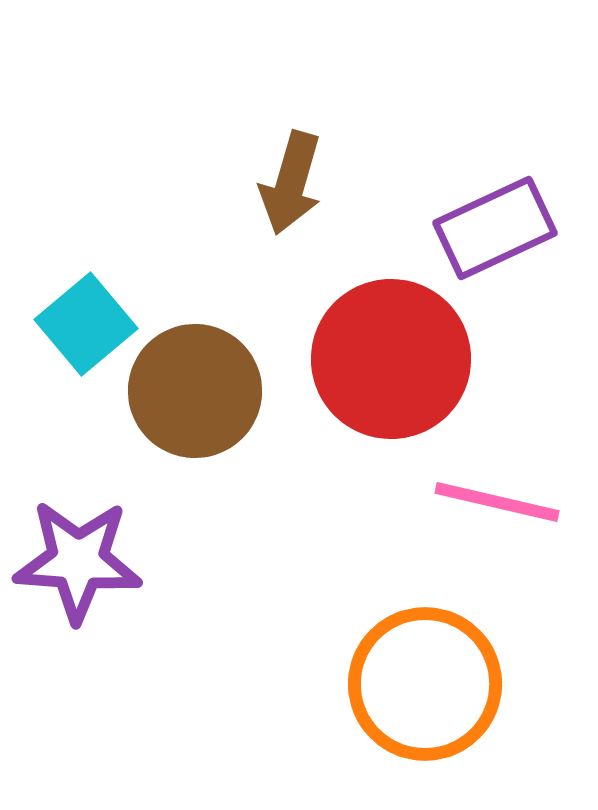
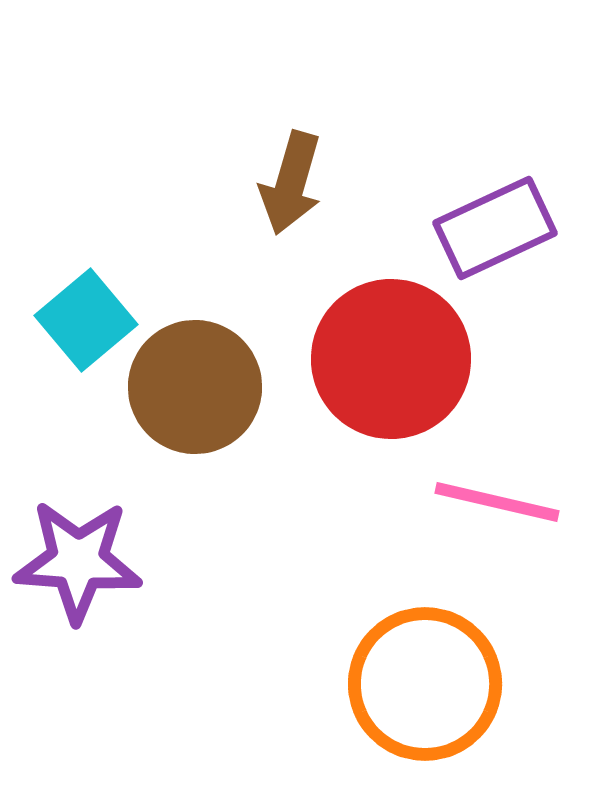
cyan square: moved 4 px up
brown circle: moved 4 px up
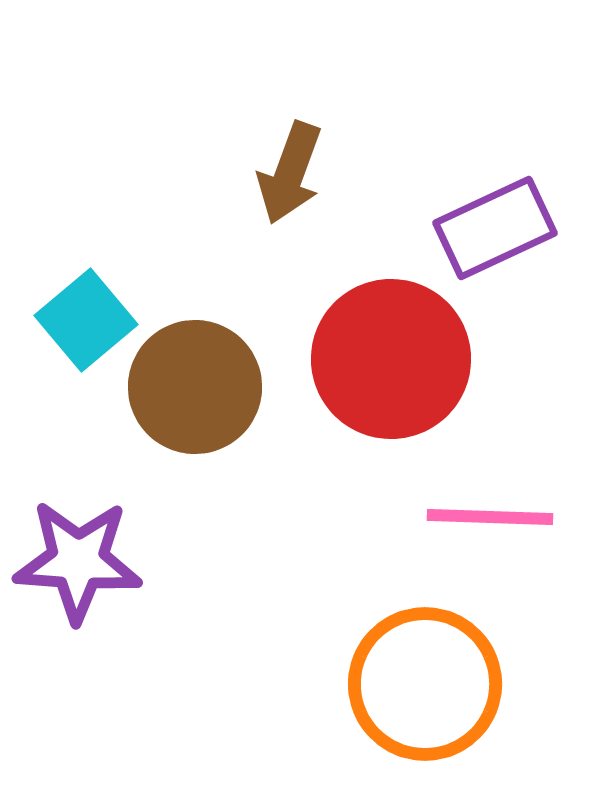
brown arrow: moved 1 px left, 10 px up; rotated 4 degrees clockwise
pink line: moved 7 px left, 15 px down; rotated 11 degrees counterclockwise
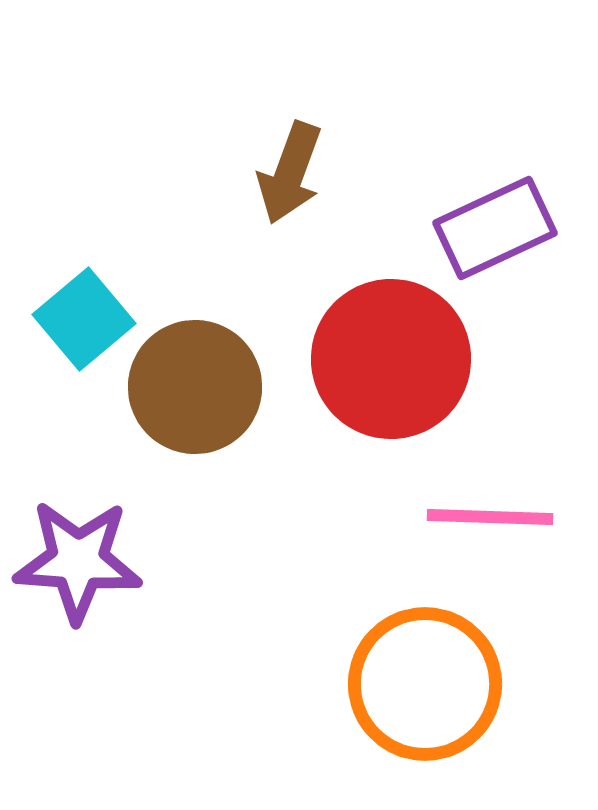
cyan square: moved 2 px left, 1 px up
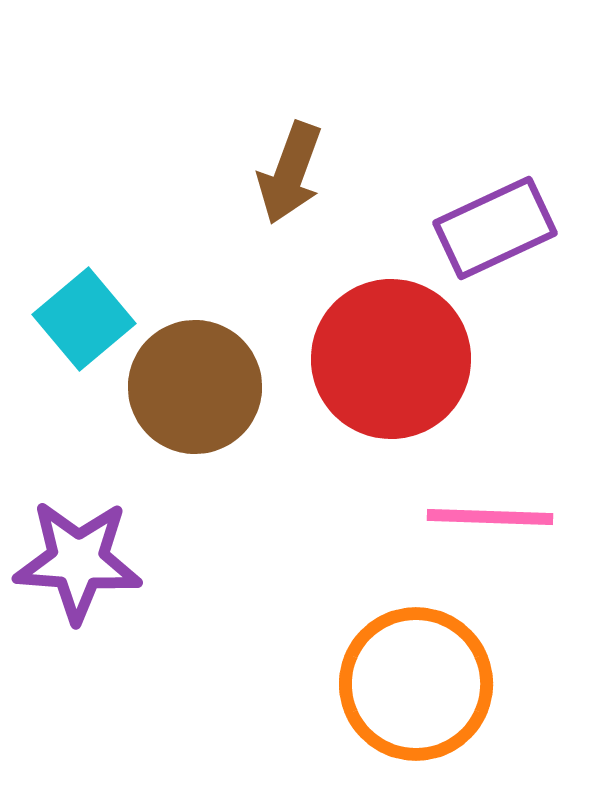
orange circle: moved 9 px left
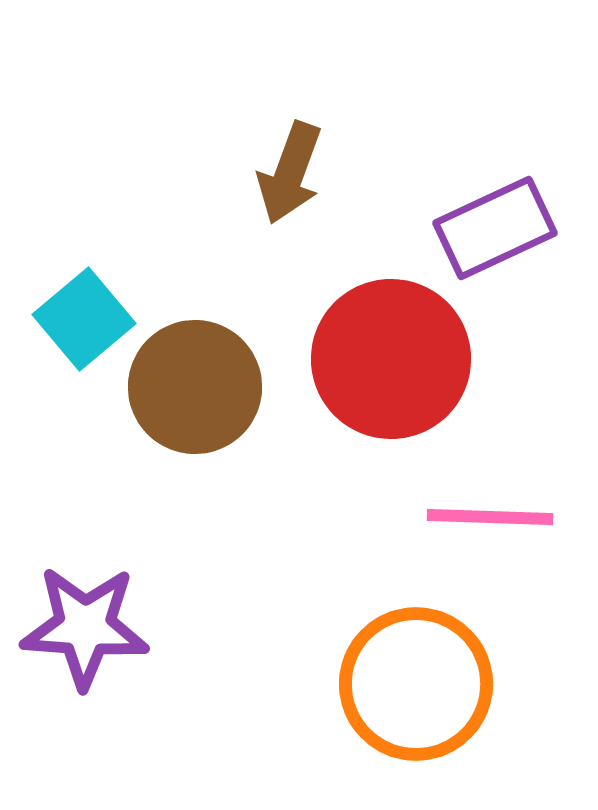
purple star: moved 7 px right, 66 px down
